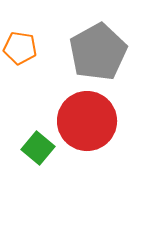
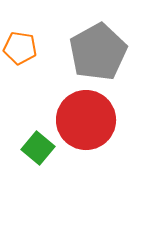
red circle: moved 1 px left, 1 px up
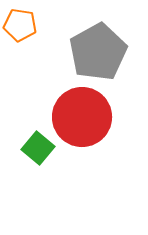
orange pentagon: moved 23 px up
red circle: moved 4 px left, 3 px up
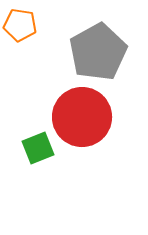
green square: rotated 28 degrees clockwise
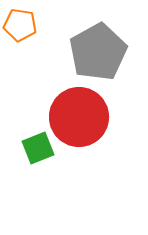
red circle: moved 3 px left
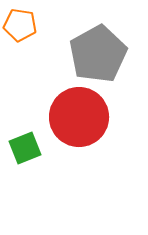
gray pentagon: moved 2 px down
green square: moved 13 px left
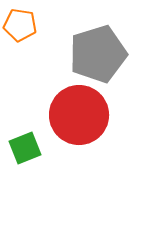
gray pentagon: rotated 12 degrees clockwise
red circle: moved 2 px up
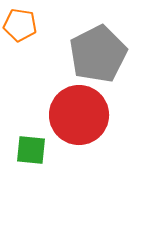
gray pentagon: rotated 10 degrees counterclockwise
green square: moved 6 px right, 2 px down; rotated 28 degrees clockwise
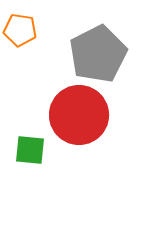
orange pentagon: moved 5 px down
green square: moved 1 px left
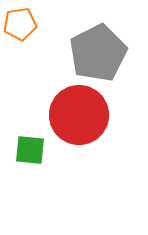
orange pentagon: moved 6 px up; rotated 16 degrees counterclockwise
gray pentagon: moved 1 px up
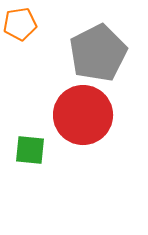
red circle: moved 4 px right
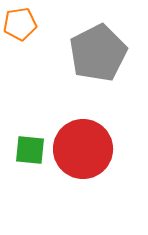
red circle: moved 34 px down
